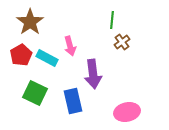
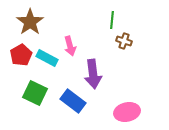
brown cross: moved 2 px right, 1 px up; rotated 35 degrees counterclockwise
blue rectangle: rotated 40 degrees counterclockwise
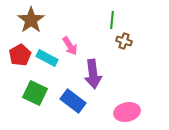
brown star: moved 1 px right, 2 px up
pink arrow: rotated 18 degrees counterclockwise
red pentagon: moved 1 px left
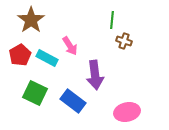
purple arrow: moved 2 px right, 1 px down
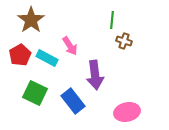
blue rectangle: rotated 15 degrees clockwise
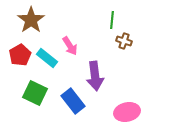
cyan rectangle: rotated 10 degrees clockwise
purple arrow: moved 1 px down
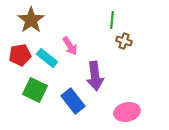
red pentagon: rotated 20 degrees clockwise
green square: moved 3 px up
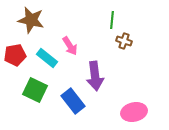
brown star: rotated 24 degrees counterclockwise
red pentagon: moved 5 px left
pink ellipse: moved 7 px right
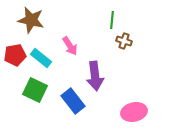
cyan rectangle: moved 6 px left
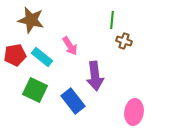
cyan rectangle: moved 1 px right, 1 px up
pink ellipse: rotated 70 degrees counterclockwise
